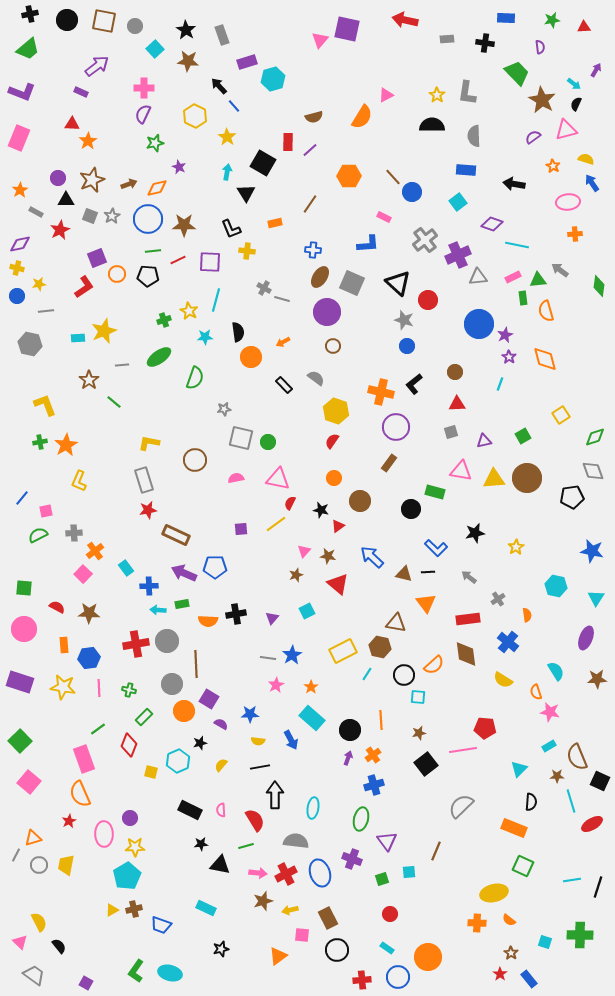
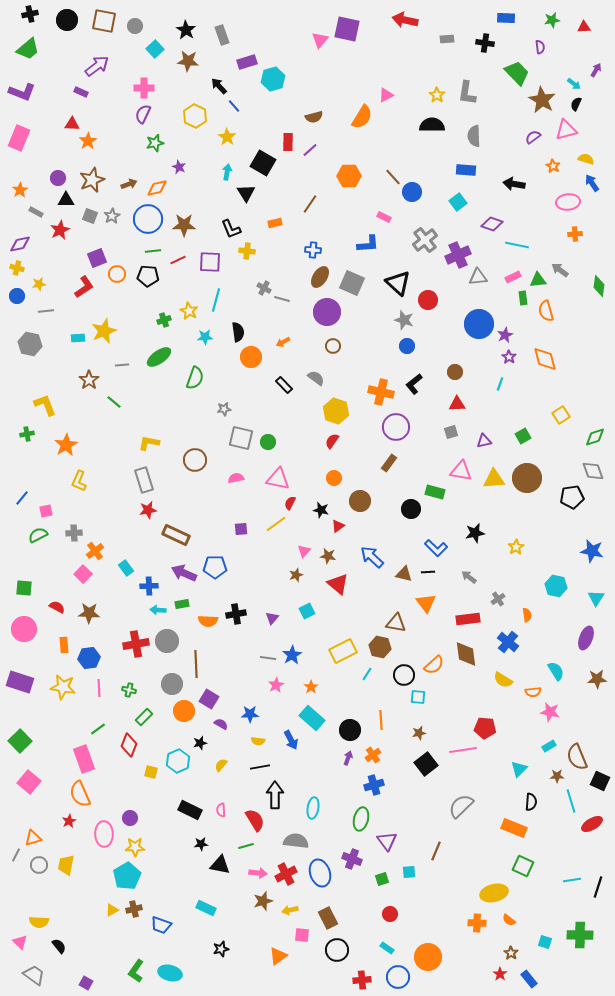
green cross at (40, 442): moved 13 px left, 8 px up
orange semicircle at (536, 692): moved 3 px left; rotated 77 degrees counterclockwise
yellow semicircle at (39, 922): rotated 120 degrees clockwise
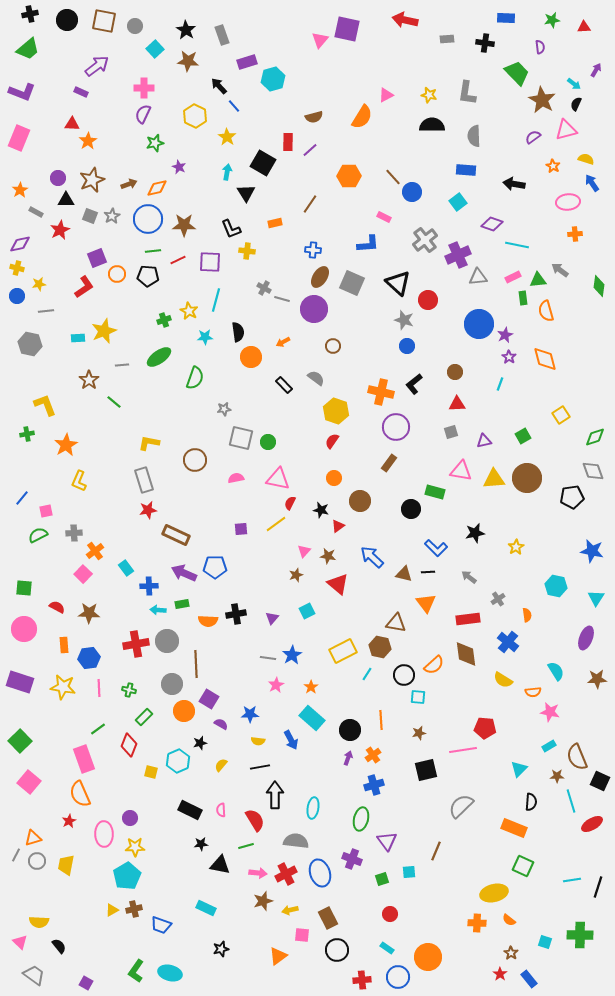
yellow star at (437, 95): moved 8 px left; rotated 21 degrees counterclockwise
purple circle at (327, 312): moved 13 px left, 3 px up
black square at (426, 764): moved 6 px down; rotated 25 degrees clockwise
gray circle at (39, 865): moved 2 px left, 4 px up
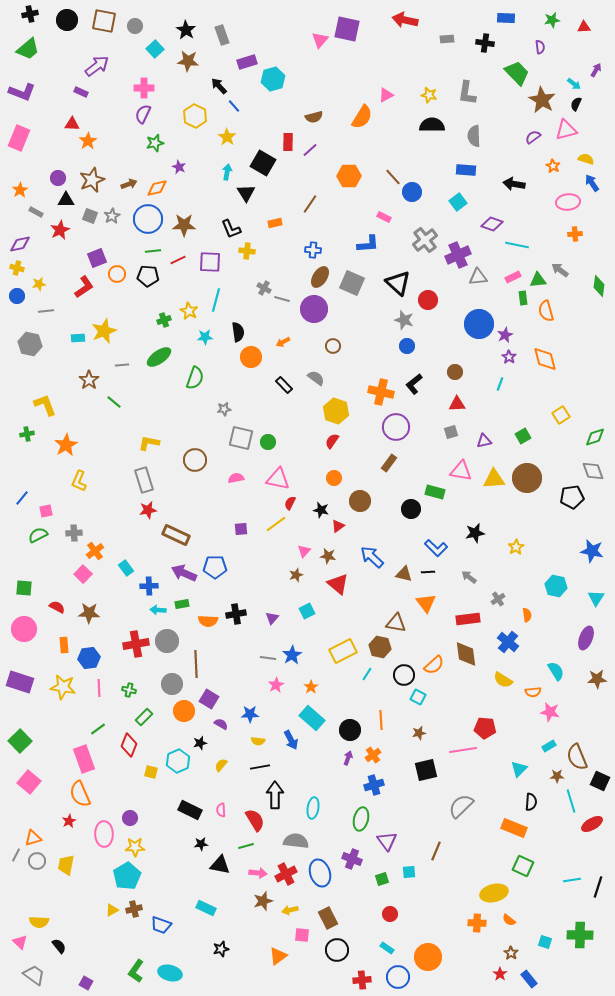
cyan square at (418, 697): rotated 21 degrees clockwise
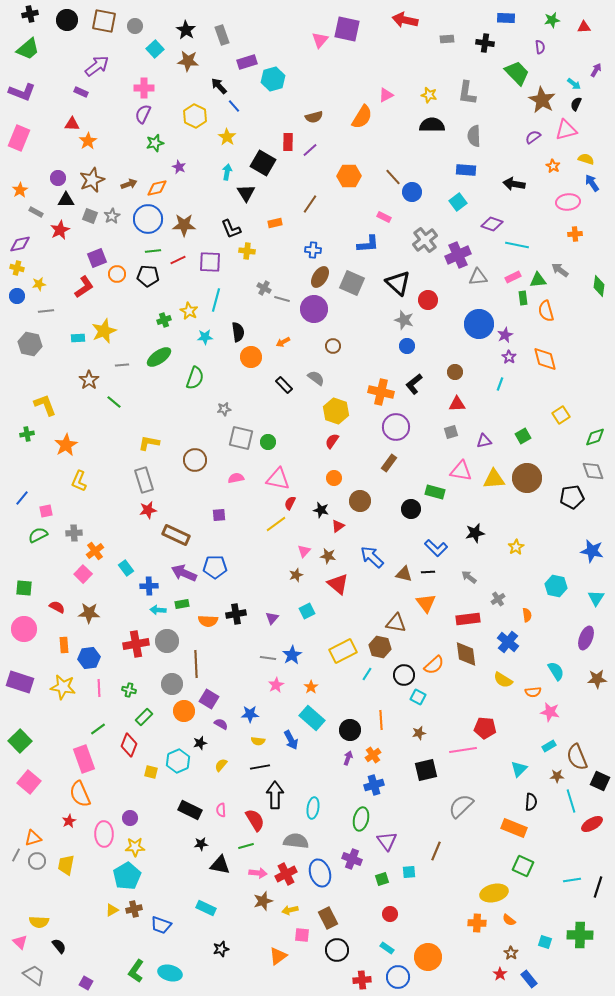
purple square at (241, 529): moved 22 px left, 14 px up
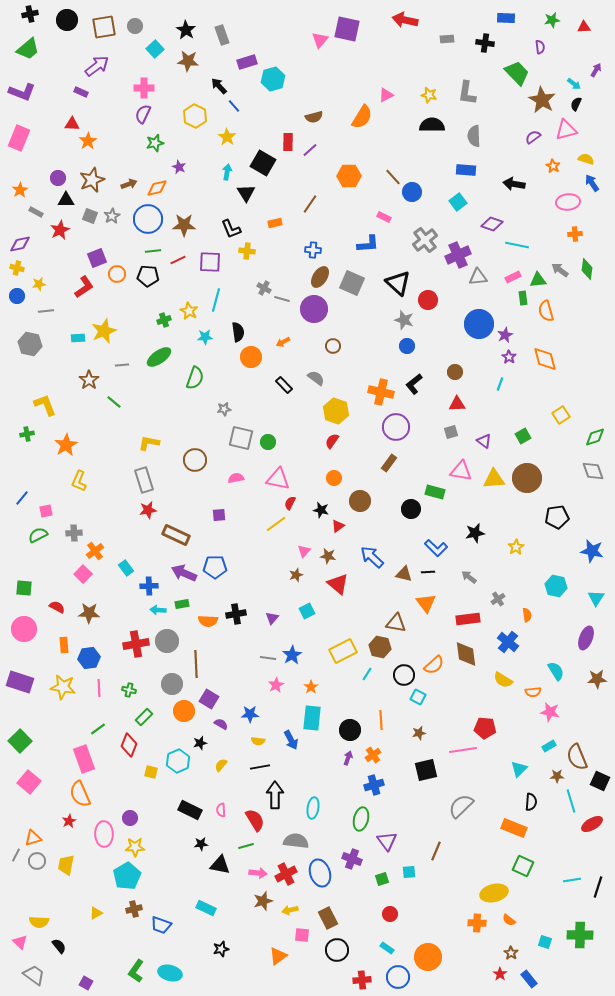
brown square at (104, 21): moved 6 px down; rotated 20 degrees counterclockwise
green diamond at (599, 286): moved 12 px left, 17 px up
purple triangle at (484, 441): rotated 49 degrees clockwise
black pentagon at (572, 497): moved 15 px left, 20 px down
cyan rectangle at (312, 718): rotated 55 degrees clockwise
yellow triangle at (112, 910): moved 16 px left, 3 px down
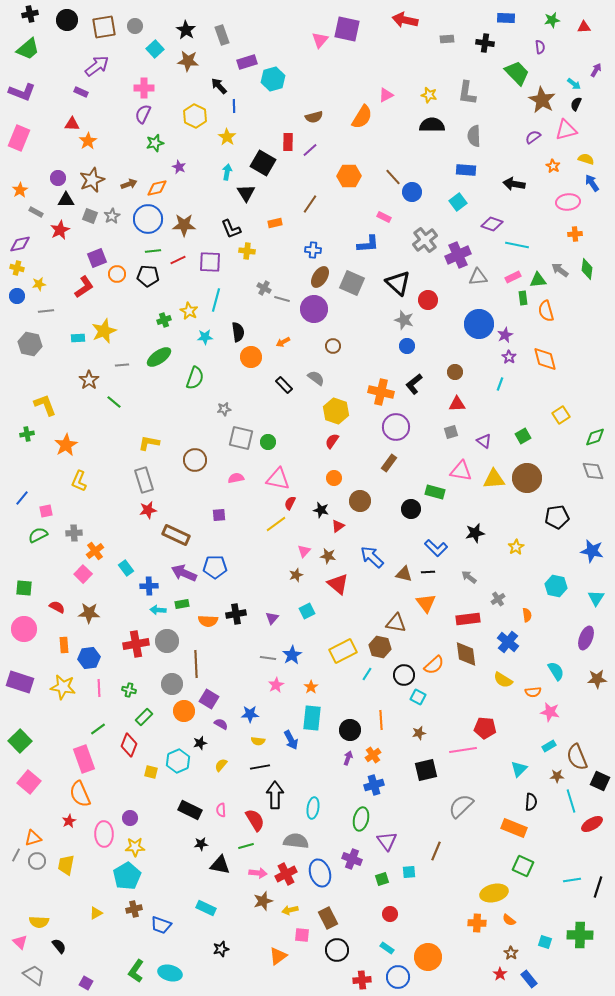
blue line at (234, 106): rotated 40 degrees clockwise
